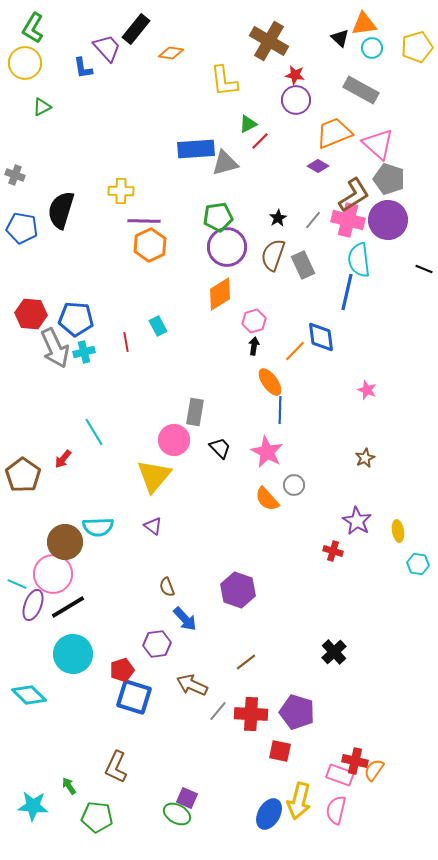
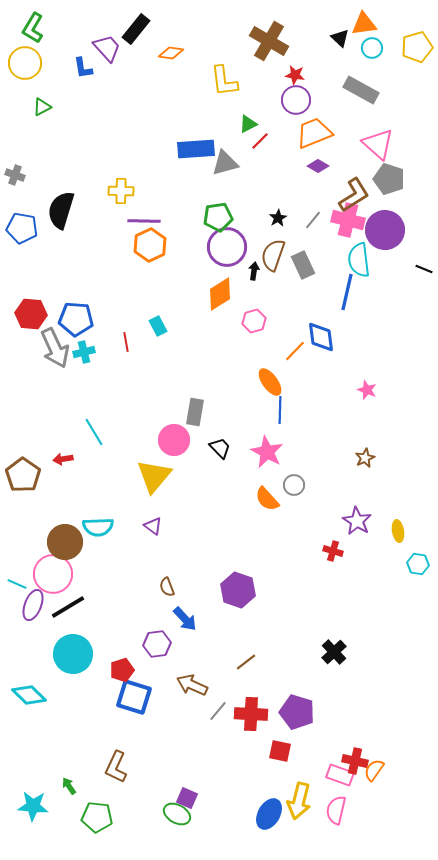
orange trapezoid at (334, 133): moved 20 px left
purple circle at (388, 220): moved 3 px left, 10 px down
black arrow at (254, 346): moved 75 px up
red arrow at (63, 459): rotated 42 degrees clockwise
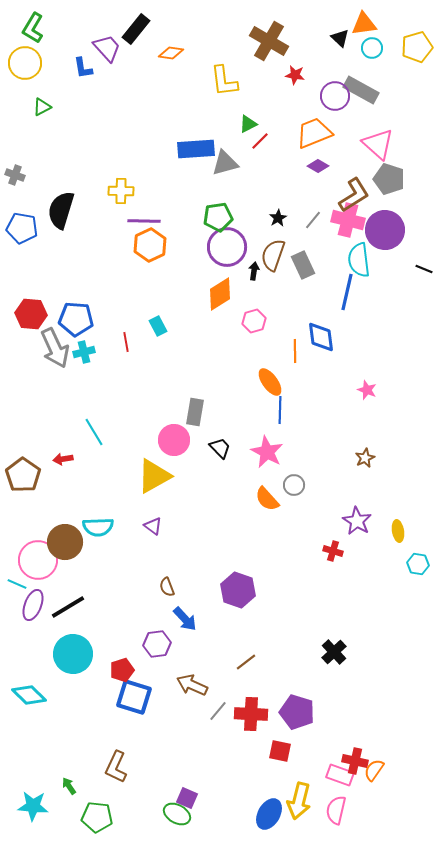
purple circle at (296, 100): moved 39 px right, 4 px up
orange line at (295, 351): rotated 45 degrees counterclockwise
yellow triangle at (154, 476): rotated 21 degrees clockwise
pink circle at (53, 574): moved 15 px left, 14 px up
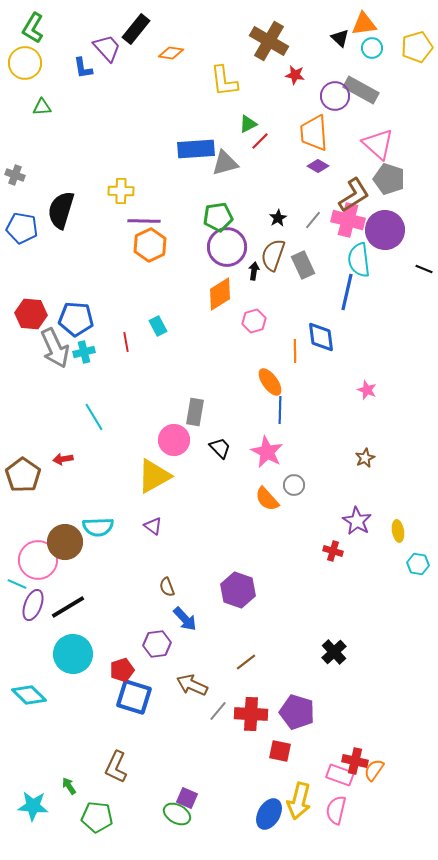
green triangle at (42, 107): rotated 24 degrees clockwise
orange trapezoid at (314, 133): rotated 72 degrees counterclockwise
cyan line at (94, 432): moved 15 px up
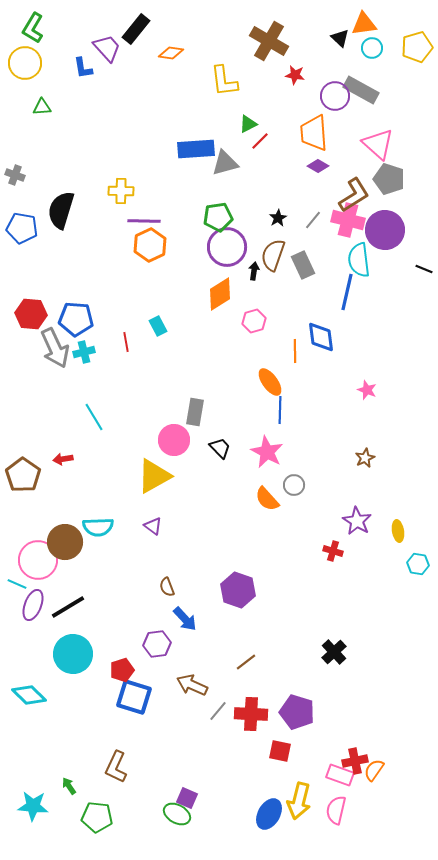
red cross at (355, 761): rotated 25 degrees counterclockwise
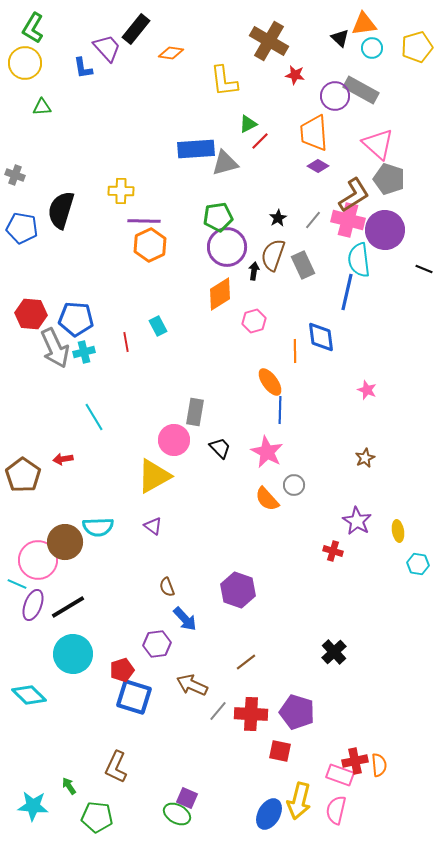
orange semicircle at (374, 770): moved 5 px right, 5 px up; rotated 140 degrees clockwise
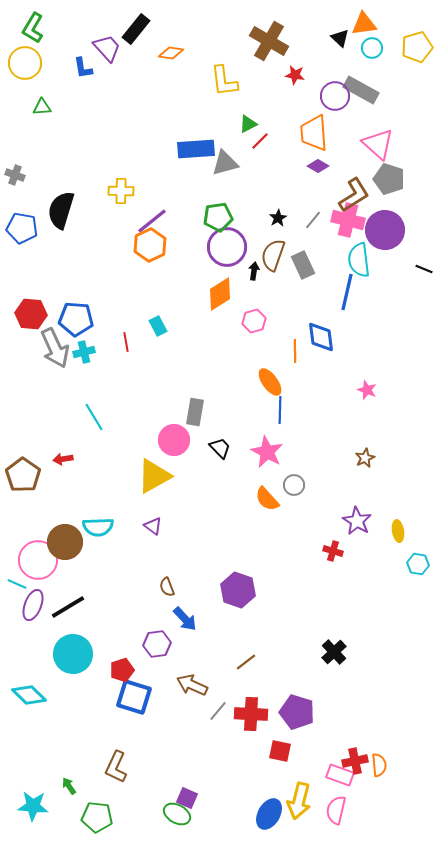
purple line at (144, 221): moved 8 px right; rotated 40 degrees counterclockwise
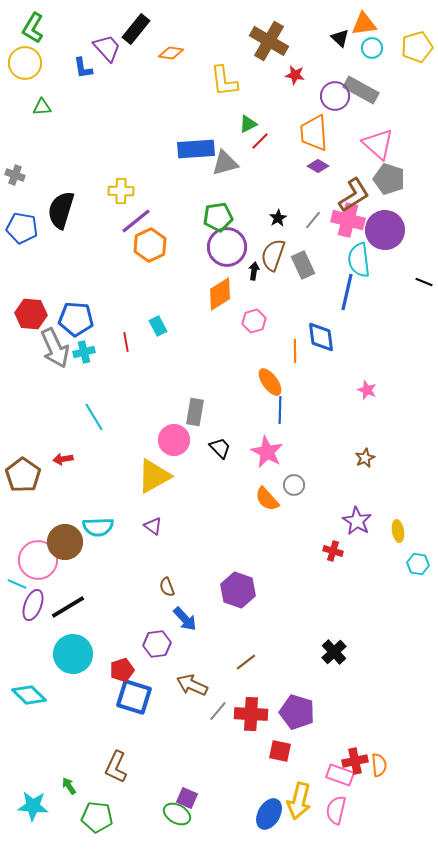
purple line at (152, 221): moved 16 px left
black line at (424, 269): moved 13 px down
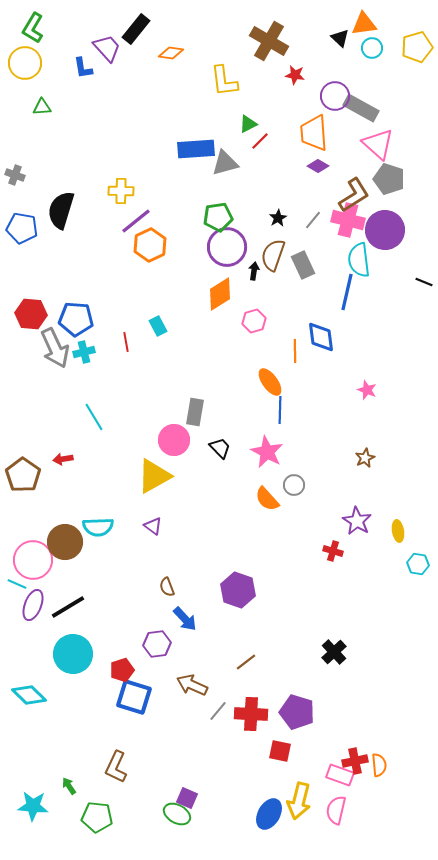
gray rectangle at (361, 90): moved 18 px down
pink circle at (38, 560): moved 5 px left
